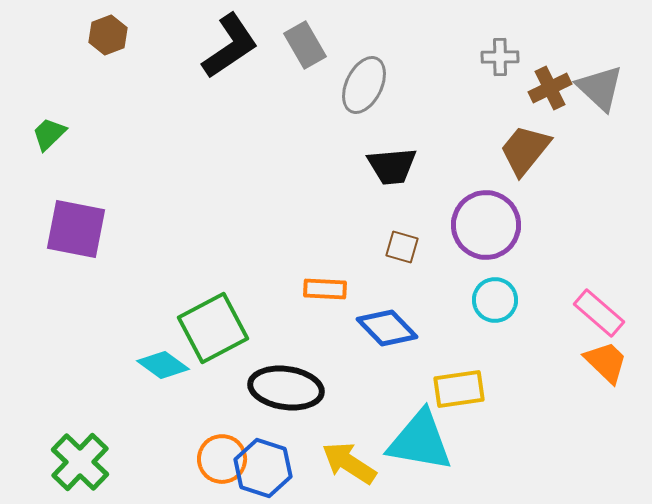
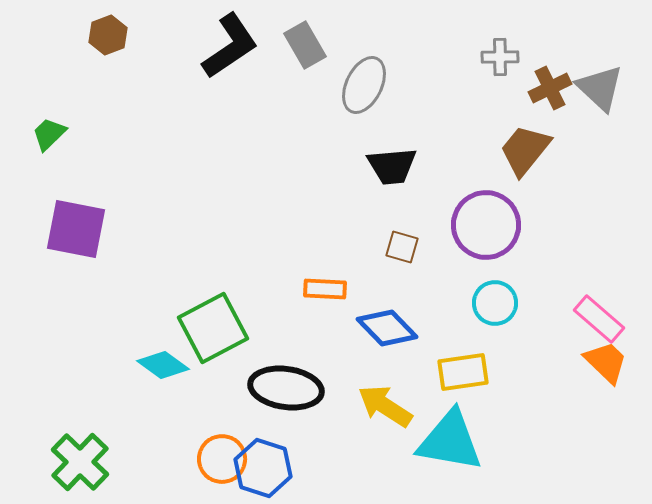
cyan circle: moved 3 px down
pink rectangle: moved 6 px down
yellow rectangle: moved 4 px right, 17 px up
cyan triangle: moved 30 px right
yellow arrow: moved 36 px right, 57 px up
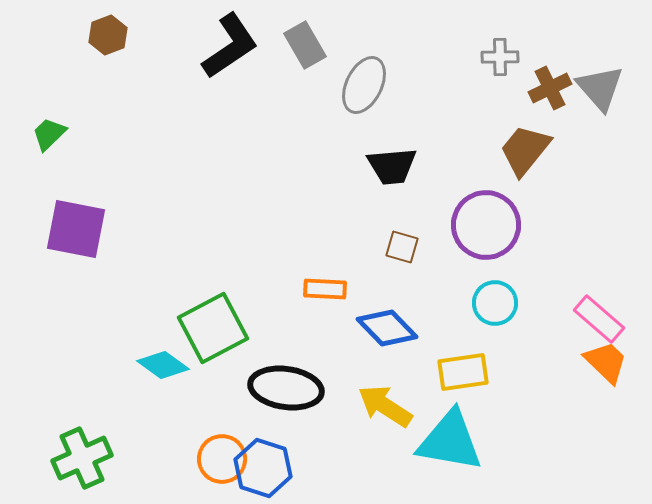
gray triangle: rotated 6 degrees clockwise
green cross: moved 2 px right, 4 px up; rotated 22 degrees clockwise
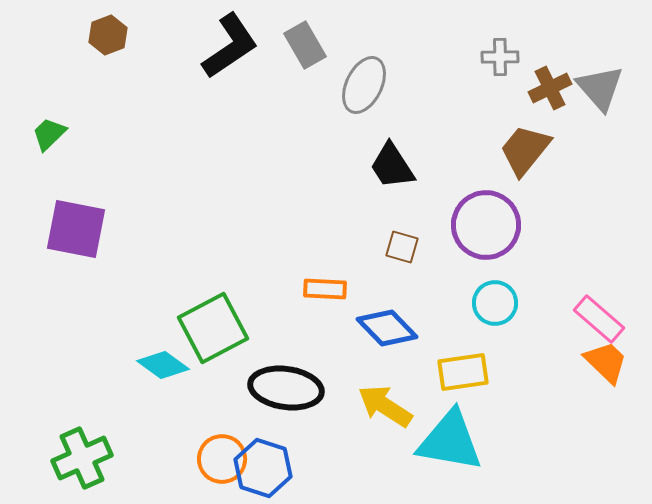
black trapezoid: rotated 62 degrees clockwise
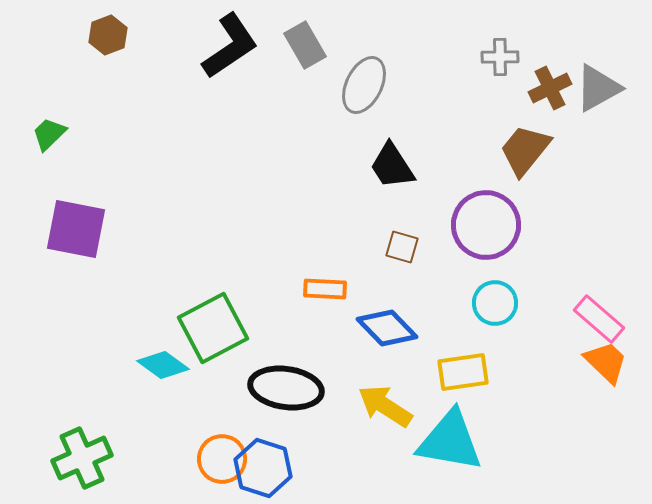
gray triangle: moved 2 px left; rotated 42 degrees clockwise
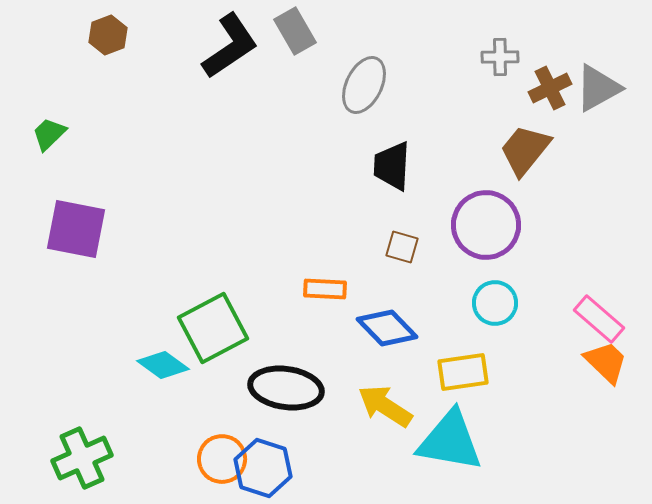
gray rectangle: moved 10 px left, 14 px up
black trapezoid: rotated 36 degrees clockwise
